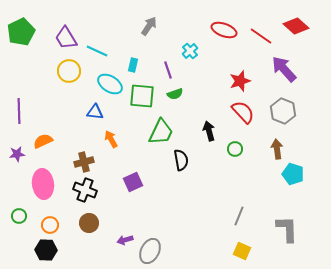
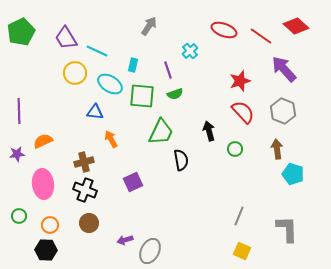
yellow circle at (69, 71): moved 6 px right, 2 px down
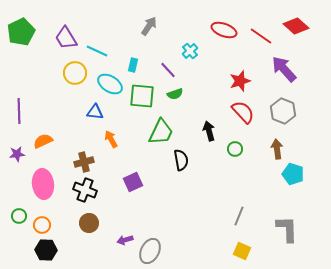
purple line at (168, 70): rotated 24 degrees counterclockwise
orange circle at (50, 225): moved 8 px left
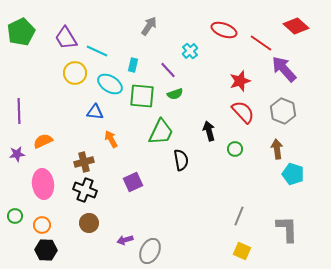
red line at (261, 36): moved 7 px down
green circle at (19, 216): moved 4 px left
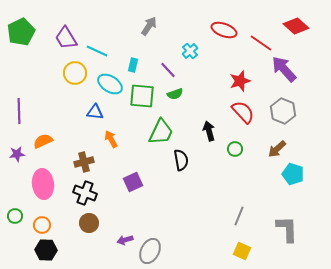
brown arrow at (277, 149): rotated 126 degrees counterclockwise
black cross at (85, 190): moved 3 px down
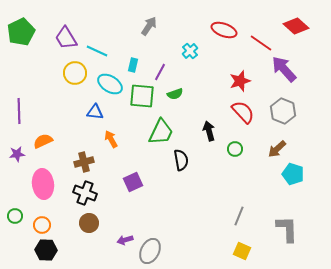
purple line at (168, 70): moved 8 px left, 2 px down; rotated 72 degrees clockwise
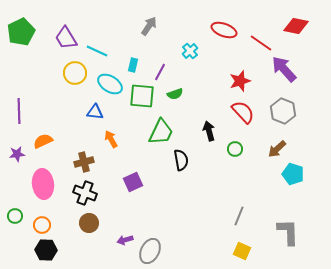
red diamond at (296, 26): rotated 30 degrees counterclockwise
gray L-shape at (287, 229): moved 1 px right, 3 px down
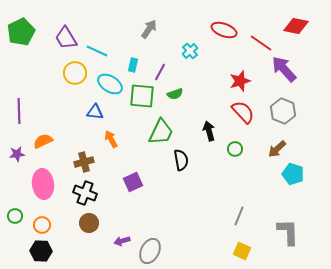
gray arrow at (149, 26): moved 3 px down
purple arrow at (125, 240): moved 3 px left, 1 px down
black hexagon at (46, 250): moved 5 px left, 1 px down
